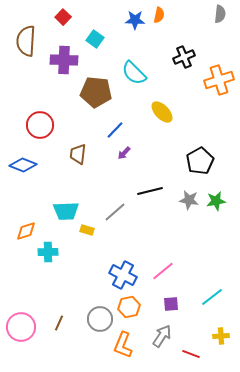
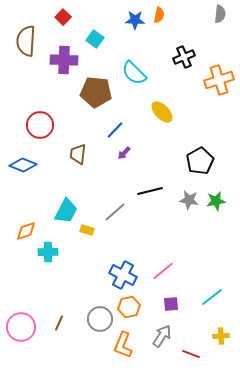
cyan trapezoid: rotated 60 degrees counterclockwise
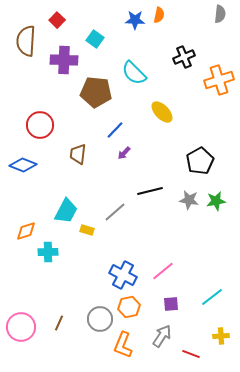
red square: moved 6 px left, 3 px down
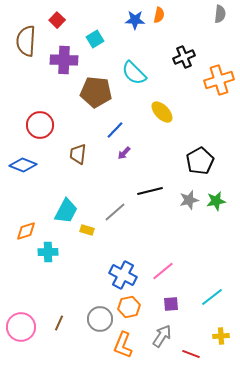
cyan square: rotated 24 degrees clockwise
gray star: rotated 24 degrees counterclockwise
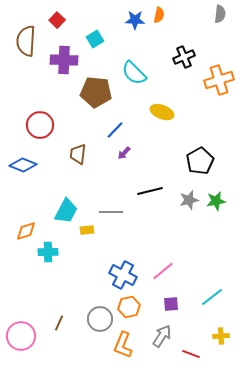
yellow ellipse: rotated 25 degrees counterclockwise
gray line: moved 4 px left; rotated 40 degrees clockwise
yellow rectangle: rotated 24 degrees counterclockwise
pink circle: moved 9 px down
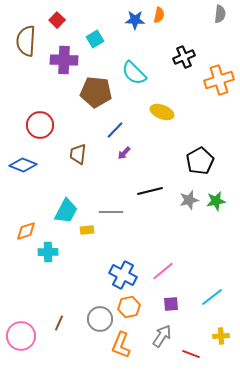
orange L-shape: moved 2 px left
